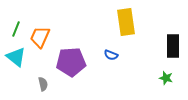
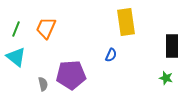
orange trapezoid: moved 6 px right, 9 px up
black rectangle: moved 1 px left
blue semicircle: rotated 88 degrees counterclockwise
purple pentagon: moved 13 px down
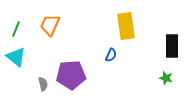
yellow rectangle: moved 4 px down
orange trapezoid: moved 4 px right, 3 px up
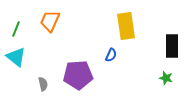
orange trapezoid: moved 4 px up
purple pentagon: moved 7 px right
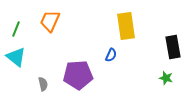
black rectangle: moved 1 px right, 1 px down; rotated 10 degrees counterclockwise
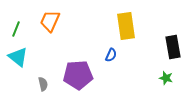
cyan triangle: moved 2 px right
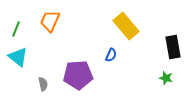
yellow rectangle: rotated 32 degrees counterclockwise
